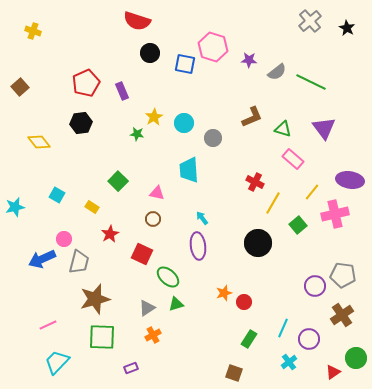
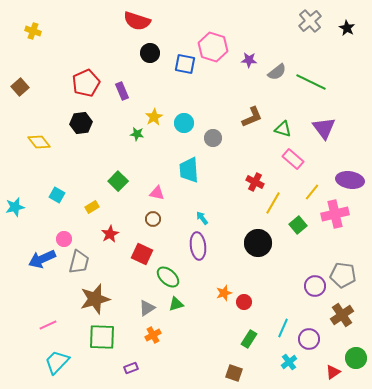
yellow rectangle at (92, 207): rotated 64 degrees counterclockwise
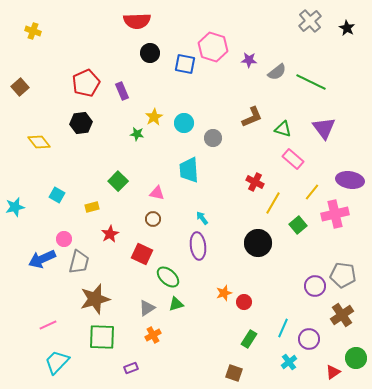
red semicircle at (137, 21): rotated 20 degrees counterclockwise
yellow rectangle at (92, 207): rotated 16 degrees clockwise
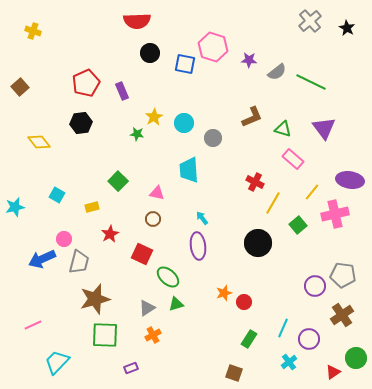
pink line at (48, 325): moved 15 px left
green square at (102, 337): moved 3 px right, 2 px up
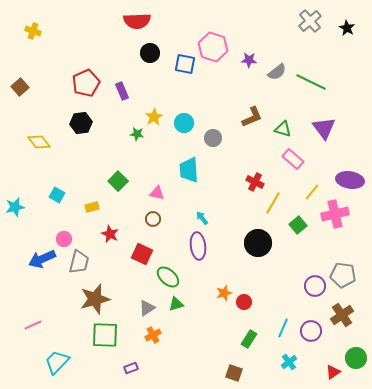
red star at (110, 234): rotated 18 degrees counterclockwise
purple circle at (309, 339): moved 2 px right, 8 px up
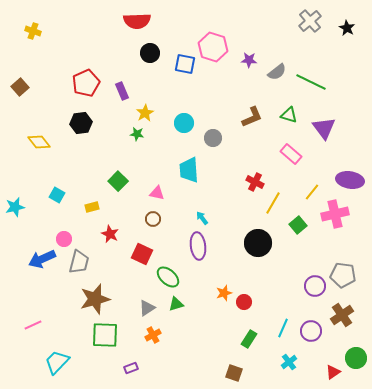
yellow star at (154, 117): moved 9 px left, 4 px up
green triangle at (283, 129): moved 6 px right, 14 px up
pink rectangle at (293, 159): moved 2 px left, 5 px up
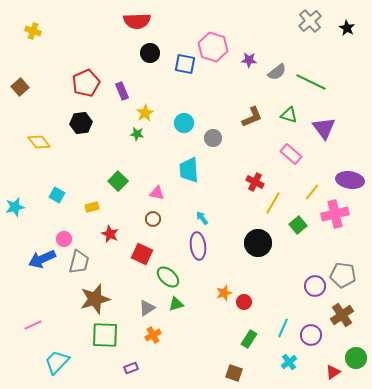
purple circle at (311, 331): moved 4 px down
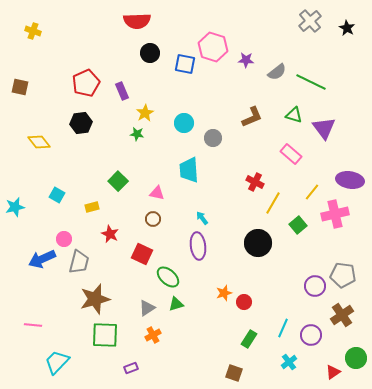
purple star at (249, 60): moved 3 px left
brown square at (20, 87): rotated 36 degrees counterclockwise
green triangle at (289, 115): moved 5 px right
pink line at (33, 325): rotated 30 degrees clockwise
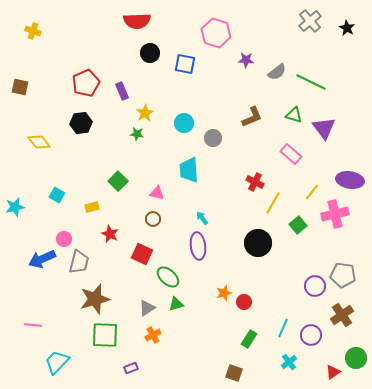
pink hexagon at (213, 47): moved 3 px right, 14 px up
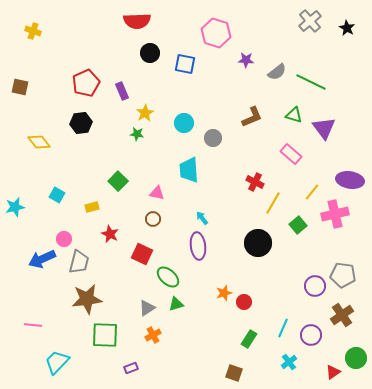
brown star at (95, 299): moved 8 px left; rotated 8 degrees clockwise
